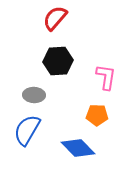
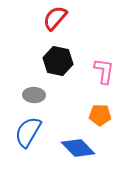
black hexagon: rotated 16 degrees clockwise
pink L-shape: moved 2 px left, 6 px up
orange pentagon: moved 3 px right
blue semicircle: moved 1 px right, 2 px down
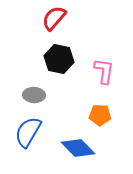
red semicircle: moved 1 px left
black hexagon: moved 1 px right, 2 px up
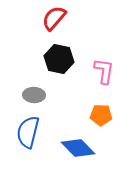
orange pentagon: moved 1 px right
blue semicircle: rotated 16 degrees counterclockwise
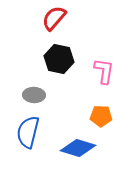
orange pentagon: moved 1 px down
blue diamond: rotated 28 degrees counterclockwise
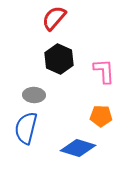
black hexagon: rotated 12 degrees clockwise
pink L-shape: rotated 12 degrees counterclockwise
blue semicircle: moved 2 px left, 4 px up
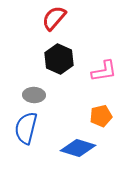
pink L-shape: rotated 84 degrees clockwise
orange pentagon: rotated 15 degrees counterclockwise
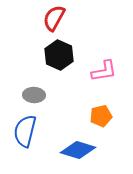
red semicircle: rotated 12 degrees counterclockwise
black hexagon: moved 4 px up
blue semicircle: moved 1 px left, 3 px down
blue diamond: moved 2 px down
